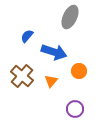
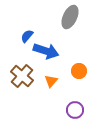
blue arrow: moved 8 px left, 1 px up
purple circle: moved 1 px down
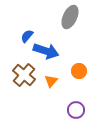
brown cross: moved 2 px right, 1 px up
purple circle: moved 1 px right
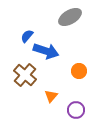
gray ellipse: rotated 35 degrees clockwise
brown cross: moved 1 px right
orange triangle: moved 15 px down
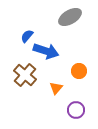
orange triangle: moved 5 px right, 8 px up
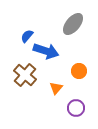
gray ellipse: moved 3 px right, 7 px down; rotated 20 degrees counterclockwise
purple circle: moved 2 px up
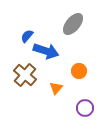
purple circle: moved 9 px right
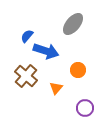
orange circle: moved 1 px left, 1 px up
brown cross: moved 1 px right, 1 px down
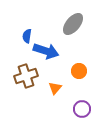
blue semicircle: rotated 32 degrees counterclockwise
orange circle: moved 1 px right, 1 px down
brown cross: rotated 30 degrees clockwise
orange triangle: moved 1 px left
purple circle: moved 3 px left, 1 px down
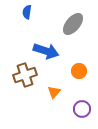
blue semicircle: moved 24 px up
brown cross: moved 1 px left, 1 px up
orange triangle: moved 1 px left, 4 px down
